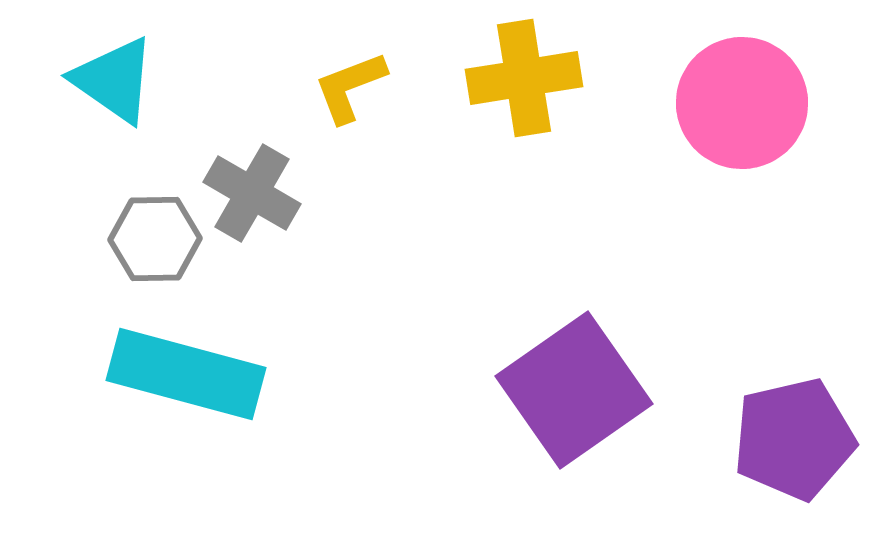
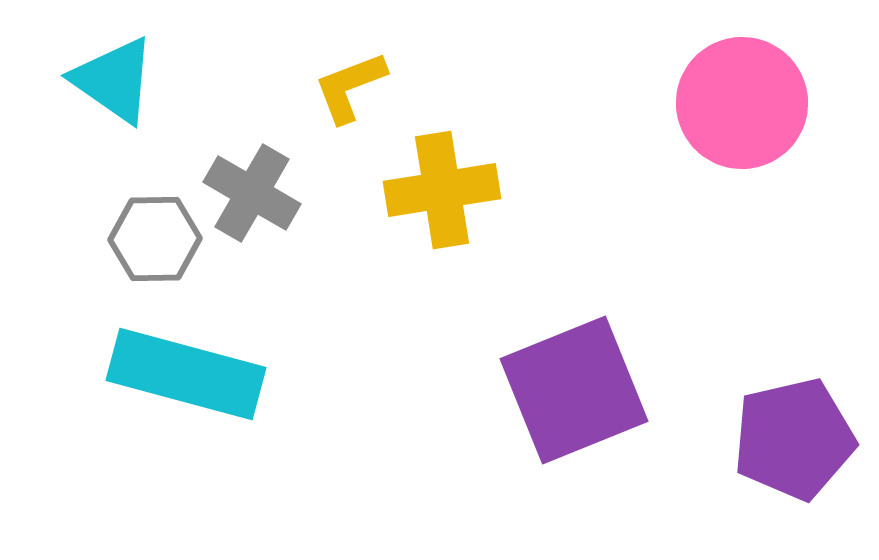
yellow cross: moved 82 px left, 112 px down
purple square: rotated 13 degrees clockwise
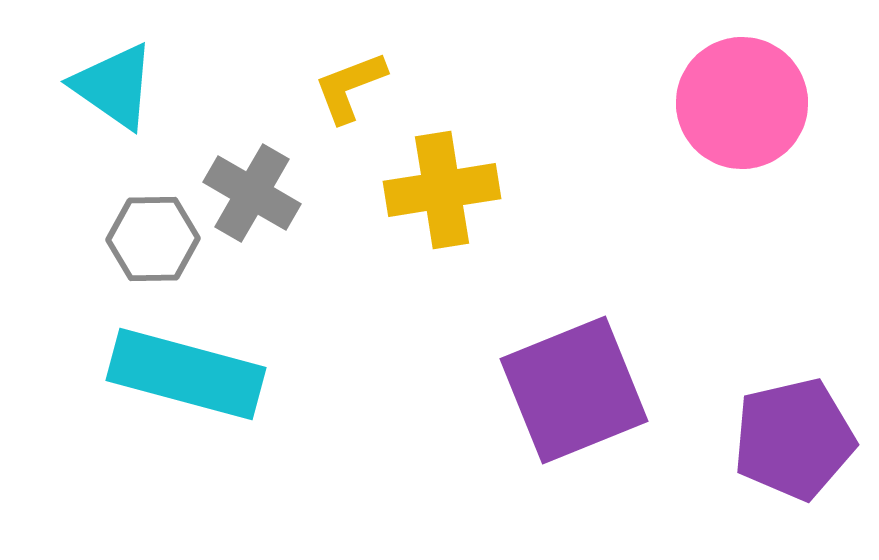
cyan triangle: moved 6 px down
gray hexagon: moved 2 px left
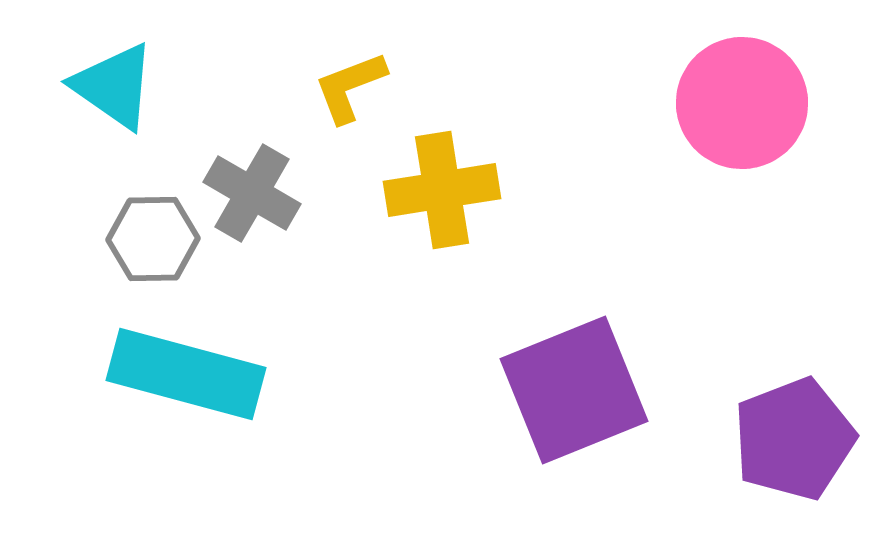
purple pentagon: rotated 8 degrees counterclockwise
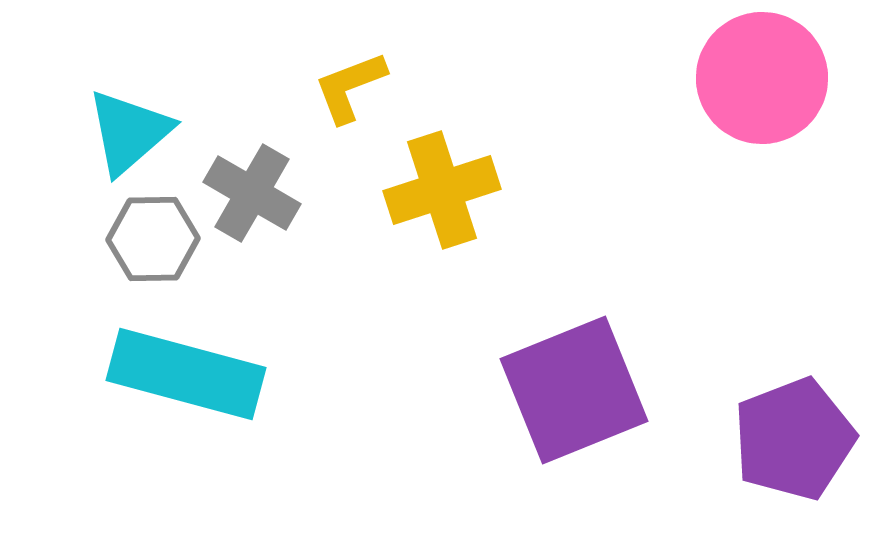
cyan triangle: moved 15 px right, 46 px down; rotated 44 degrees clockwise
pink circle: moved 20 px right, 25 px up
yellow cross: rotated 9 degrees counterclockwise
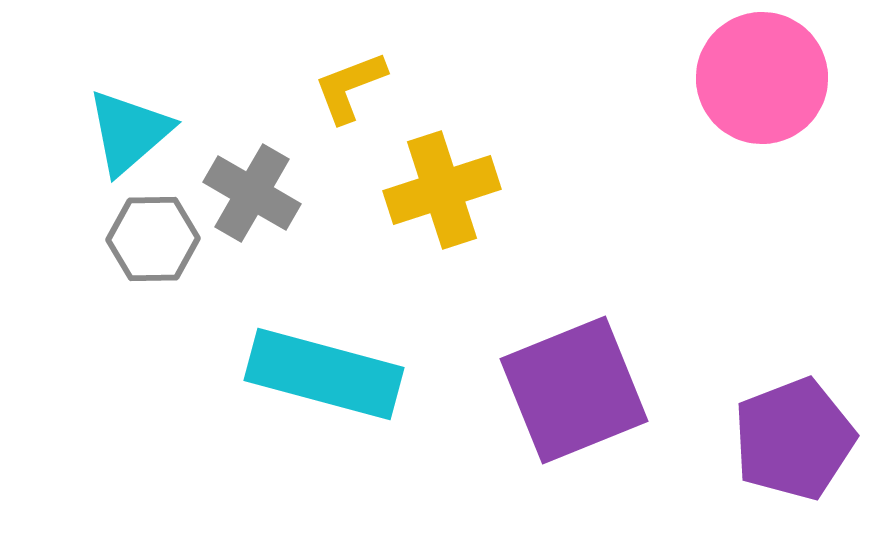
cyan rectangle: moved 138 px right
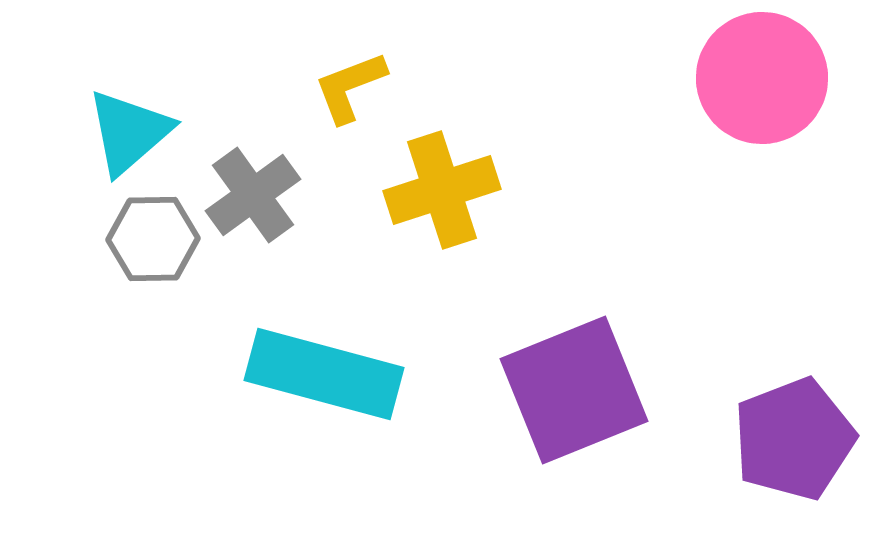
gray cross: moved 1 px right, 2 px down; rotated 24 degrees clockwise
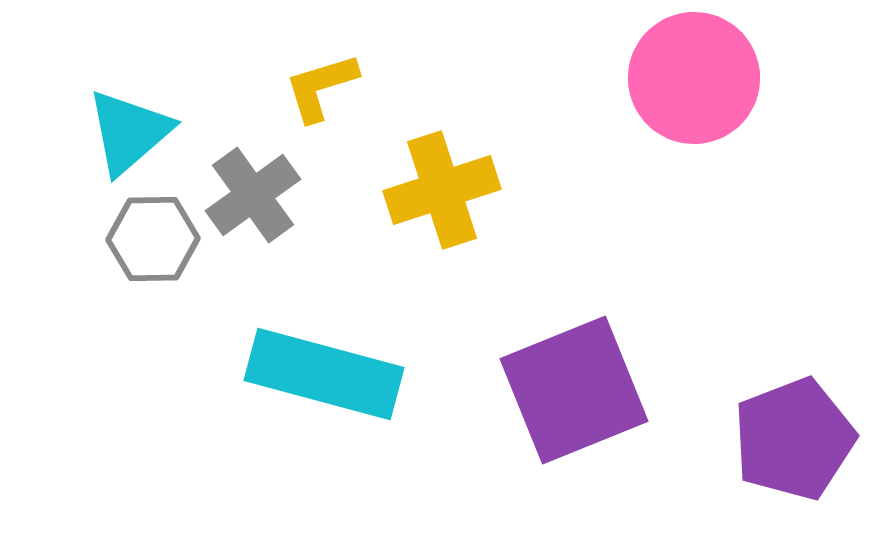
pink circle: moved 68 px left
yellow L-shape: moved 29 px left; rotated 4 degrees clockwise
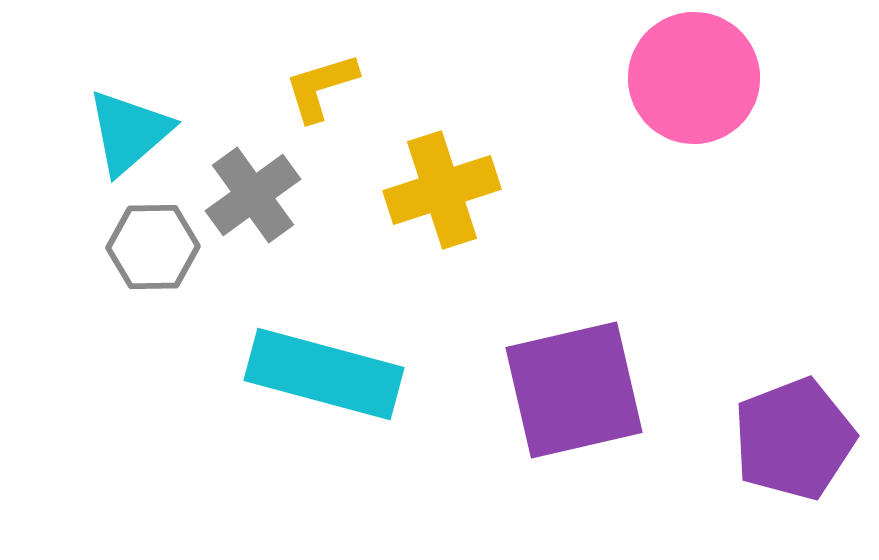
gray hexagon: moved 8 px down
purple square: rotated 9 degrees clockwise
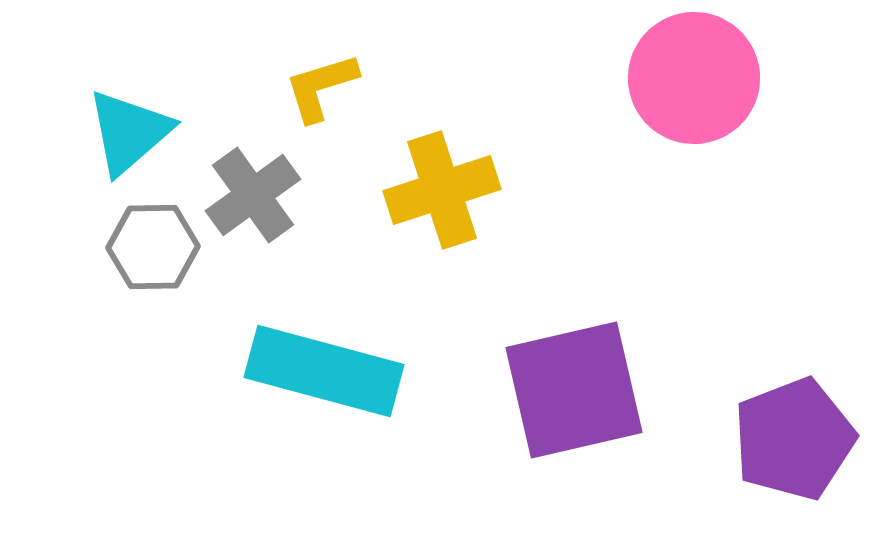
cyan rectangle: moved 3 px up
